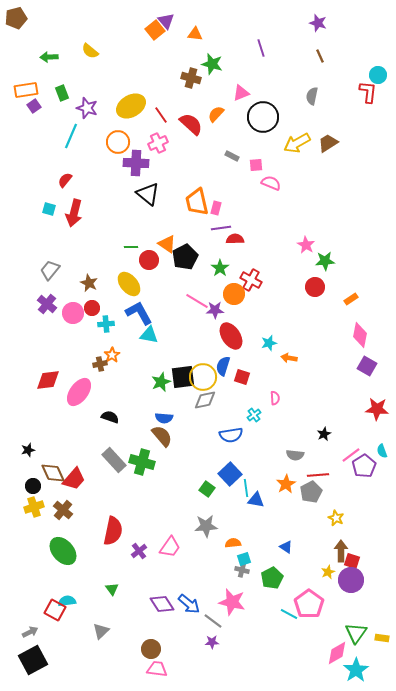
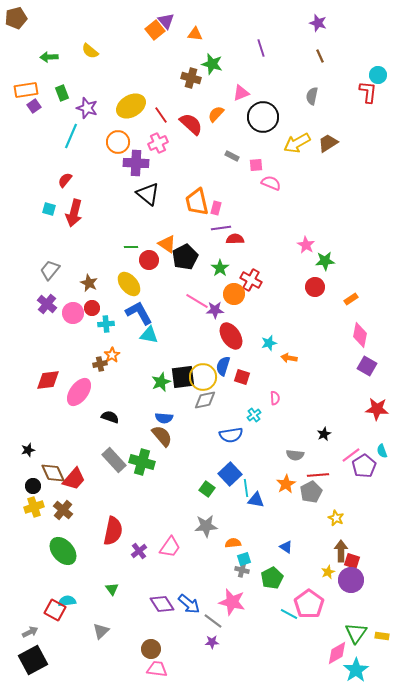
yellow rectangle at (382, 638): moved 2 px up
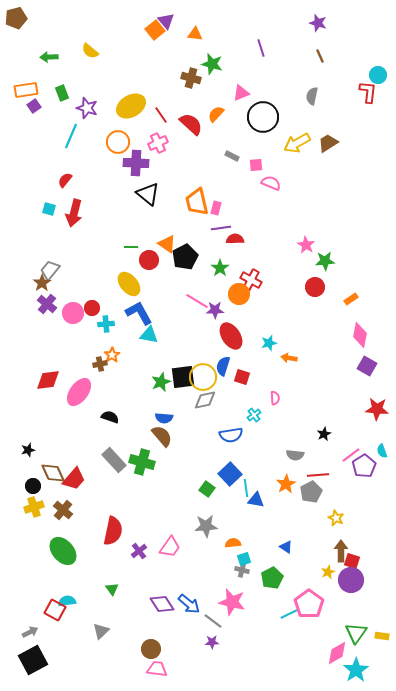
brown star at (89, 283): moved 47 px left; rotated 12 degrees clockwise
orange circle at (234, 294): moved 5 px right
cyan line at (289, 614): rotated 54 degrees counterclockwise
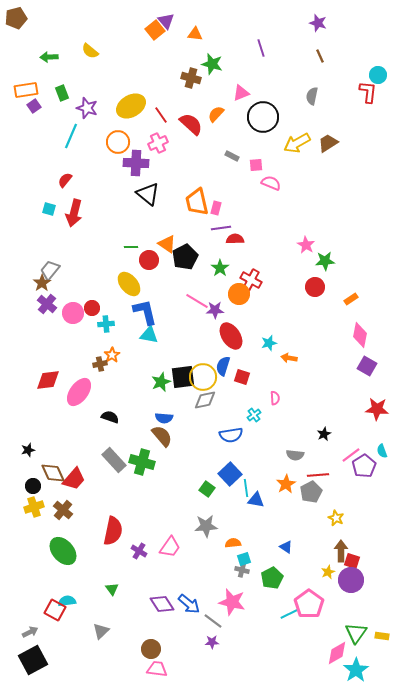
blue L-shape at (139, 313): moved 6 px right, 1 px up; rotated 16 degrees clockwise
purple cross at (139, 551): rotated 21 degrees counterclockwise
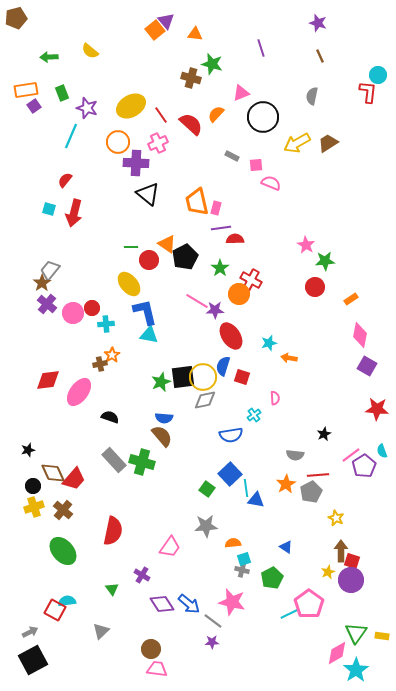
purple cross at (139, 551): moved 3 px right, 24 px down
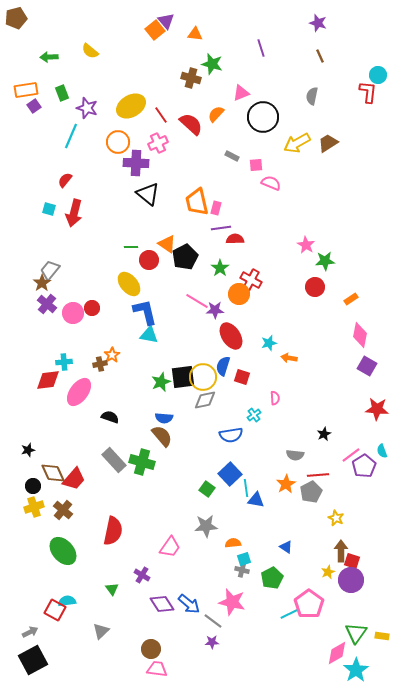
cyan cross at (106, 324): moved 42 px left, 38 px down
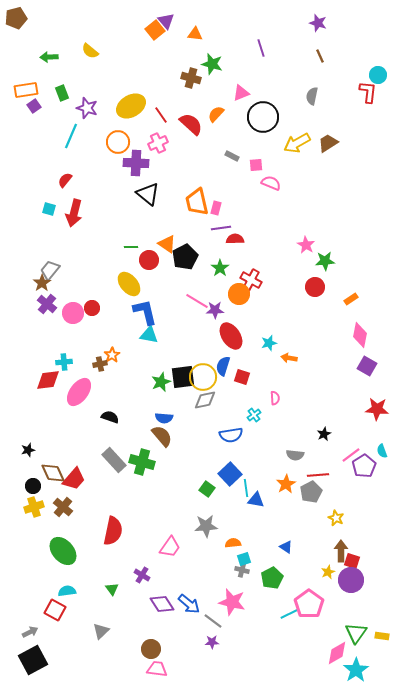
brown cross at (63, 510): moved 3 px up
cyan semicircle at (67, 601): moved 10 px up
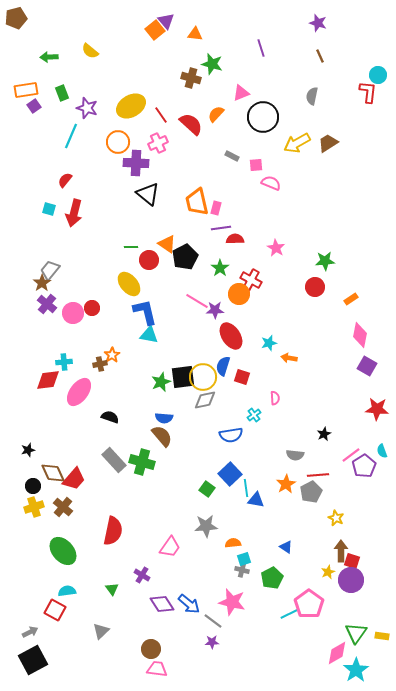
pink star at (306, 245): moved 30 px left, 3 px down
